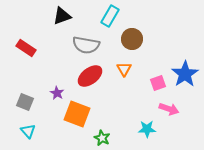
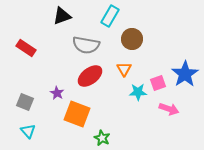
cyan star: moved 9 px left, 37 px up
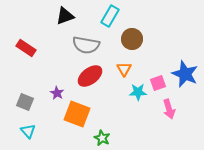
black triangle: moved 3 px right
blue star: rotated 16 degrees counterclockwise
pink arrow: rotated 54 degrees clockwise
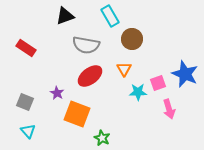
cyan rectangle: rotated 60 degrees counterclockwise
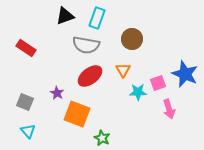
cyan rectangle: moved 13 px left, 2 px down; rotated 50 degrees clockwise
orange triangle: moved 1 px left, 1 px down
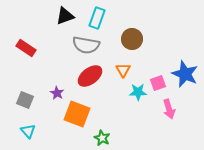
gray square: moved 2 px up
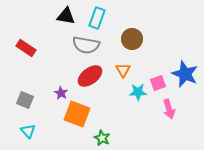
black triangle: moved 1 px right; rotated 30 degrees clockwise
purple star: moved 4 px right
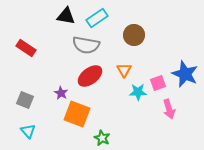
cyan rectangle: rotated 35 degrees clockwise
brown circle: moved 2 px right, 4 px up
orange triangle: moved 1 px right
